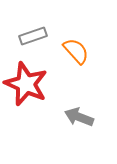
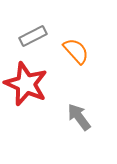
gray rectangle: rotated 8 degrees counterclockwise
gray arrow: rotated 32 degrees clockwise
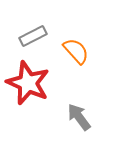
red star: moved 2 px right, 1 px up
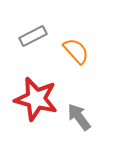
red star: moved 8 px right, 16 px down; rotated 9 degrees counterclockwise
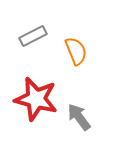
orange semicircle: rotated 20 degrees clockwise
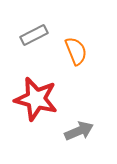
gray rectangle: moved 1 px right, 1 px up
gray arrow: moved 14 px down; rotated 104 degrees clockwise
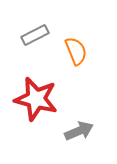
gray rectangle: moved 1 px right
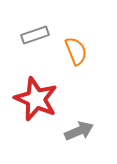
gray rectangle: rotated 8 degrees clockwise
red star: rotated 9 degrees clockwise
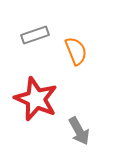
gray arrow: rotated 84 degrees clockwise
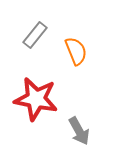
gray rectangle: rotated 32 degrees counterclockwise
red star: rotated 12 degrees counterclockwise
